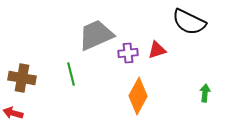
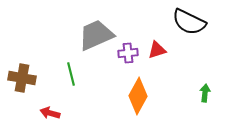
red arrow: moved 37 px right
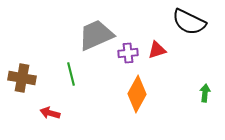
orange diamond: moved 1 px left, 2 px up
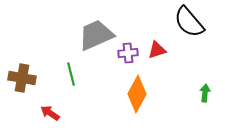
black semicircle: rotated 24 degrees clockwise
red arrow: rotated 18 degrees clockwise
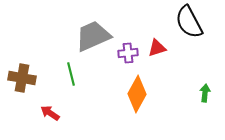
black semicircle: rotated 12 degrees clockwise
gray trapezoid: moved 3 px left, 1 px down
red triangle: moved 2 px up
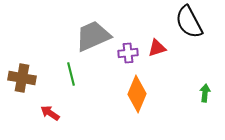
orange diamond: rotated 6 degrees counterclockwise
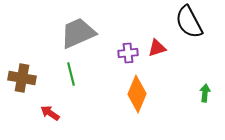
gray trapezoid: moved 15 px left, 3 px up
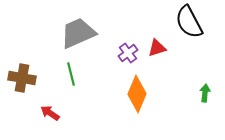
purple cross: rotated 30 degrees counterclockwise
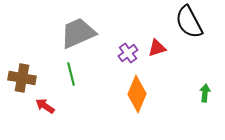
red arrow: moved 5 px left, 7 px up
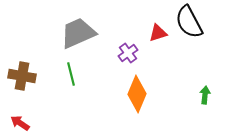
red triangle: moved 1 px right, 15 px up
brown cross: moved 2 px up
green arrow: moved 2 px down
red arrow: moved 25 px left, 17 px down
